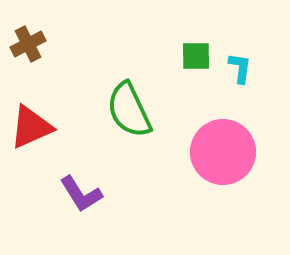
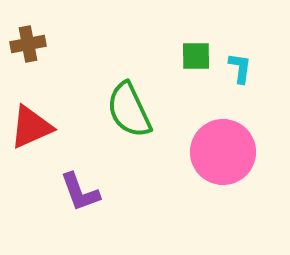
brown cross: rotated 16 degrees clockwise
purple L-shape: moved 1 px left, 2 px up; rotated 12 degrees clockwise
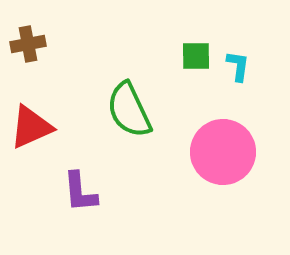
cyan L-shape: moved 2 px left, 2 px up
purple L-shape: rotated 15 degrees clockwise
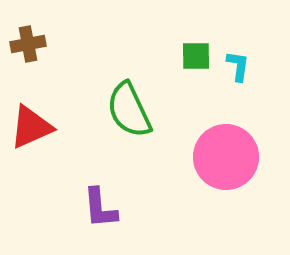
pink circle: moved 3 px right, 5 px down
purple L-shape: moved 20 px right, 16 px down
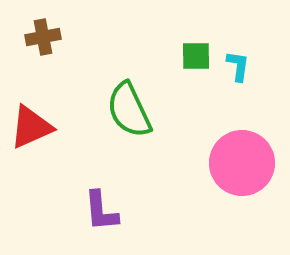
brown cross: moved 15 px right, 7 px up
pink circle: moved 16 px right, 6 px down
purple L-shape: moved 1 px right, 3 px down
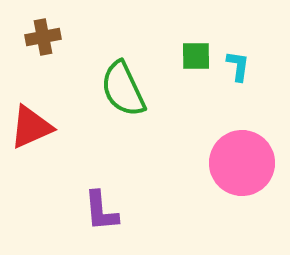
green semicircle: moved 6 px left, 21 px up
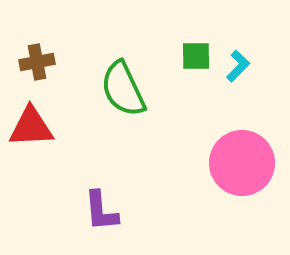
brown cross: moved 6 px left, 25 px down
cyan L-shape: rotated 36 degrees clockwise
red triangle: rotated 21 degrees clockwise
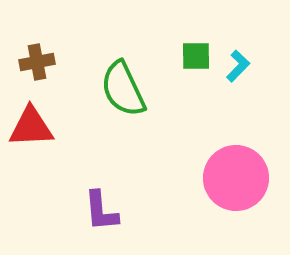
pink circle: moved 6 px left, 15 px down
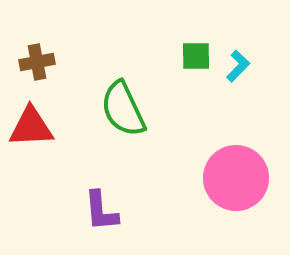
green semicircle: moved 20 px down
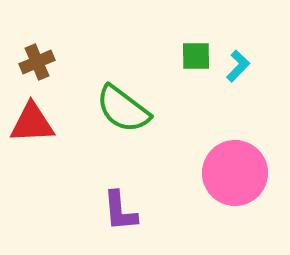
brown cross: rotated 12 degrees counterclockwise
green semicircle: rotated 28 degrees counterclockwise
red triangle: moved 1 px right, 4 px up
pink circle: moved 1 px left, 5 px up
purple L-shape: moved 19 px right
